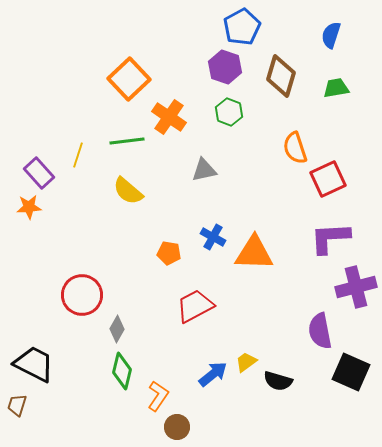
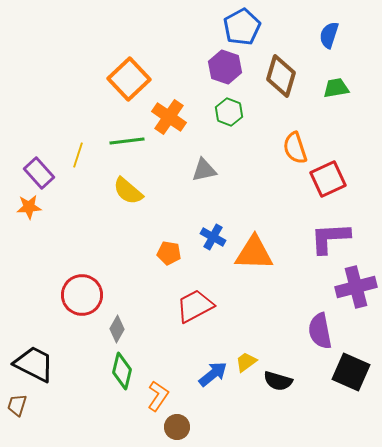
blue semicircle: moved 2 px left
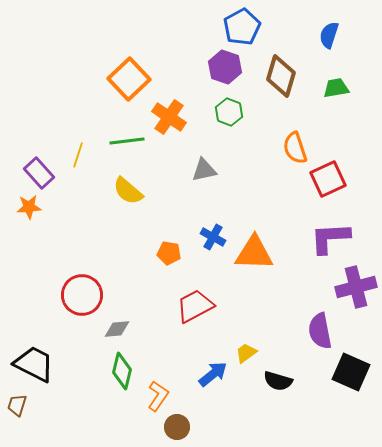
gray diamond: rotated 56 degrees clockwise
yellow trapezoid: moved 9 px up
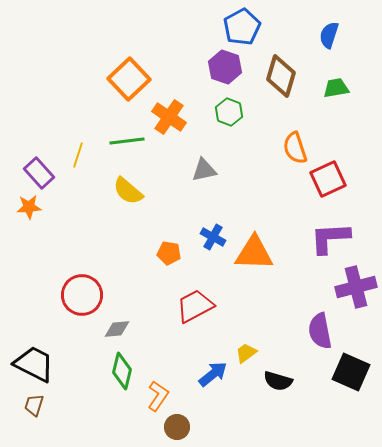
brown trapezoid: moved 17 px right
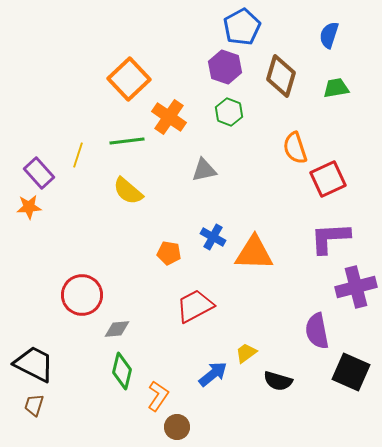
purple semicircle: moved 3 px left
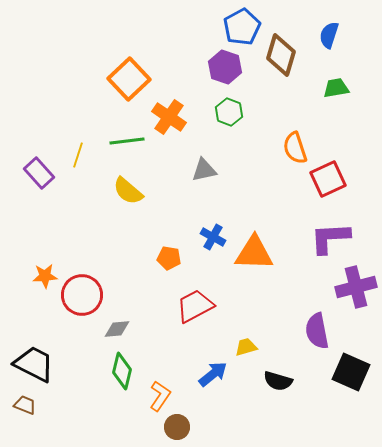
brown diamond: moved 21 px up
orange star: moved 16 px right, 69 px down
orange pentagon: moved 5 px down
yellow trapezoid: moved 6 px up; rotated 20 degrees clockwise
orange L-shape: moved 2 px right
brown trapezoid: moved 9 px left; rotated 95 degrees clockwise
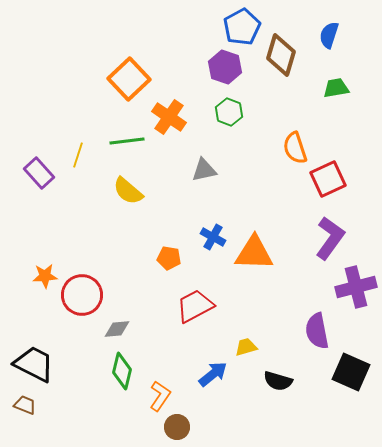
purple L-shape: rotated 129 degrees clockwise
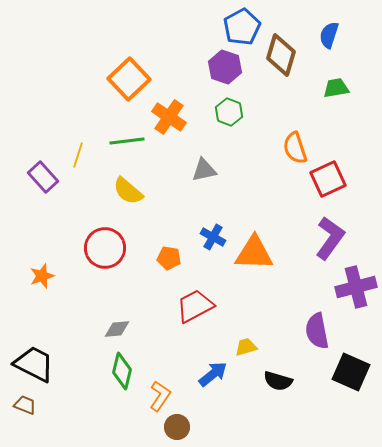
purple rectangle: moved 4 px right, 4 px down
orange star: moved 3 px left; rotated 15 degrees counterclockwise
red circle: moved 23 px right, 47 px up
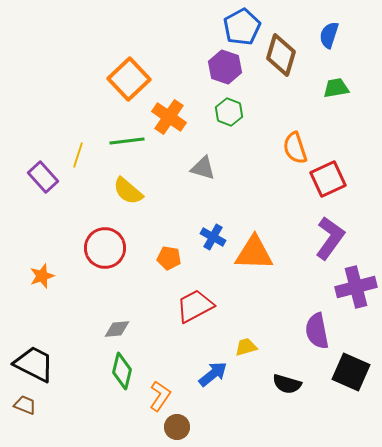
gray triangle: moved 1 px left, 2 px up; rotated 28 degrees clockwise
black semicircle: moved 9 px right, 3 px down
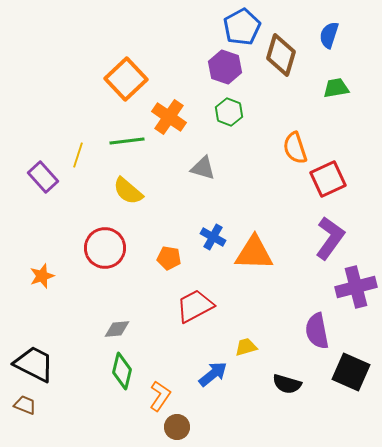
orange square: moved 3 px left
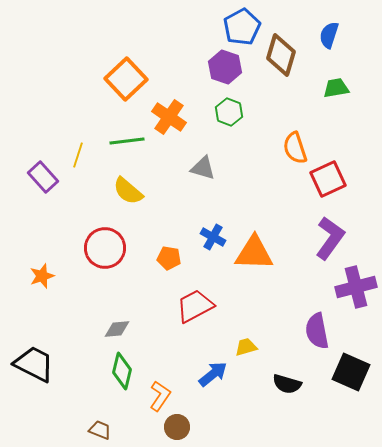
brown trapezoid: moved 75 px right, 25 px down
